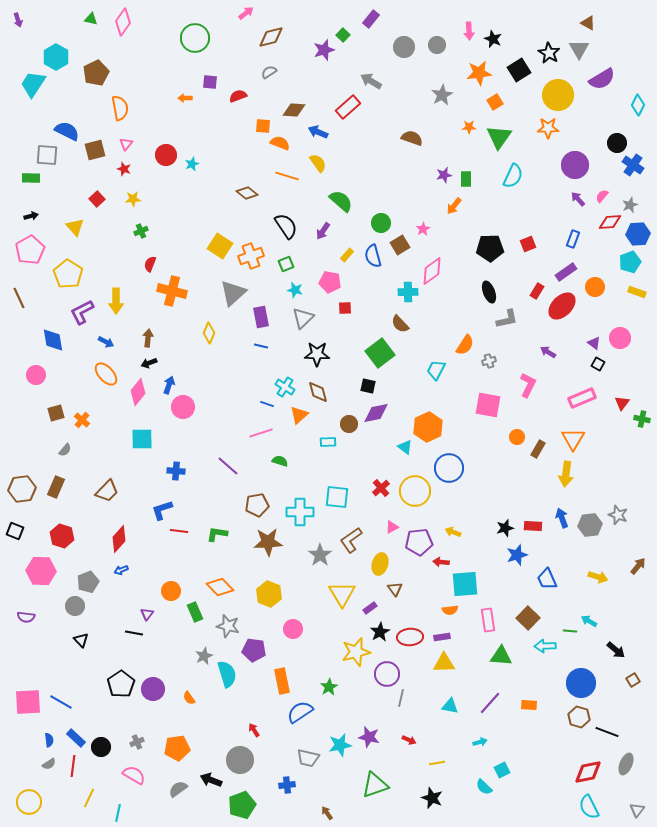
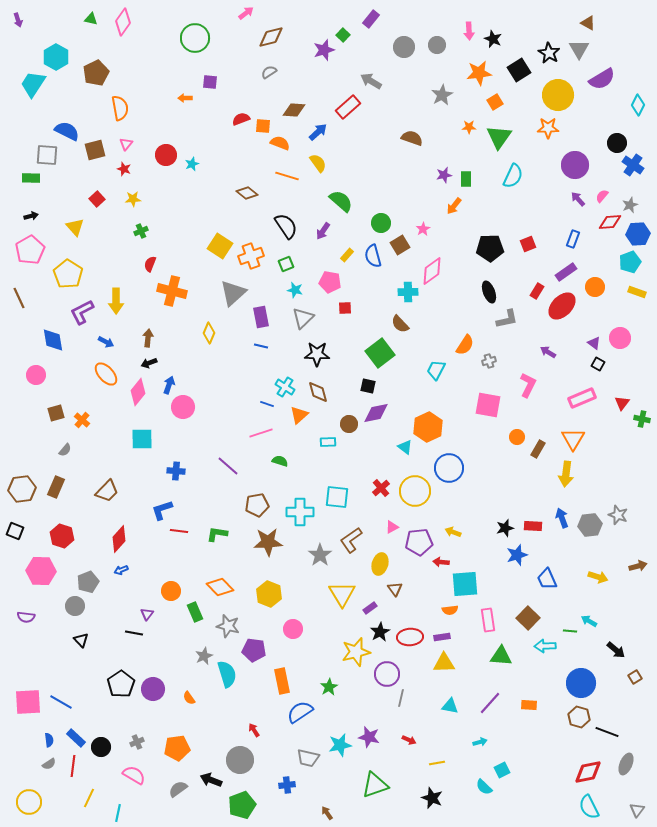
red semicircle at (238, 96): moved 3 px right, 23 px down
blue arrow at (318, 132): rotated 114 degrees clockwise
brown arrow at (638, 566): rotated 36 degrees clockwise
brown square at (633, 680): moved 2 px right, 3 px up
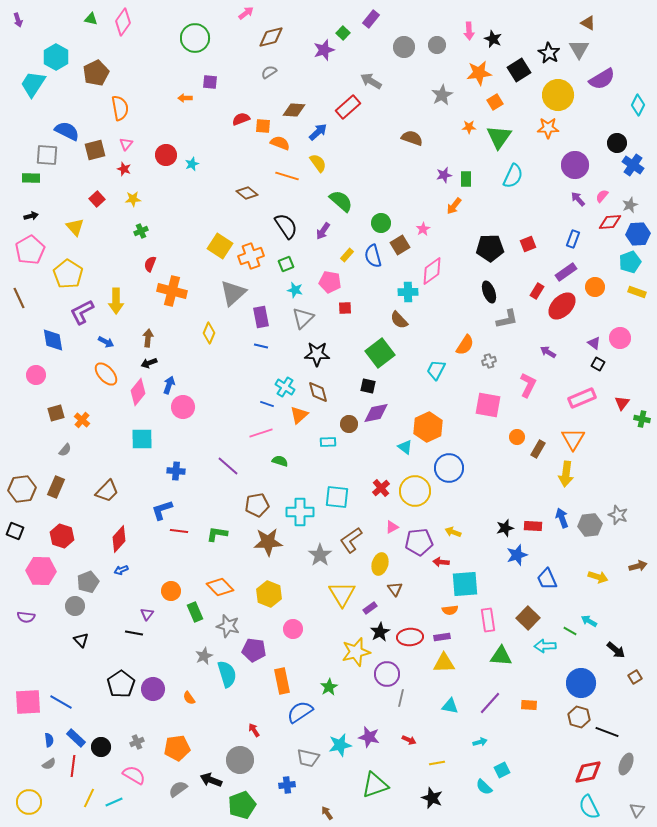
green square at (343, 35): moved 2 px up
brown semicircle at (400, 324): moved 1 px left, 4 px up
green line at (570, 631): rotated 24 degrees clockwise
cyan line at (118, 813): moved 4 px left, 11 px up; rotated 54 degrees clockwise
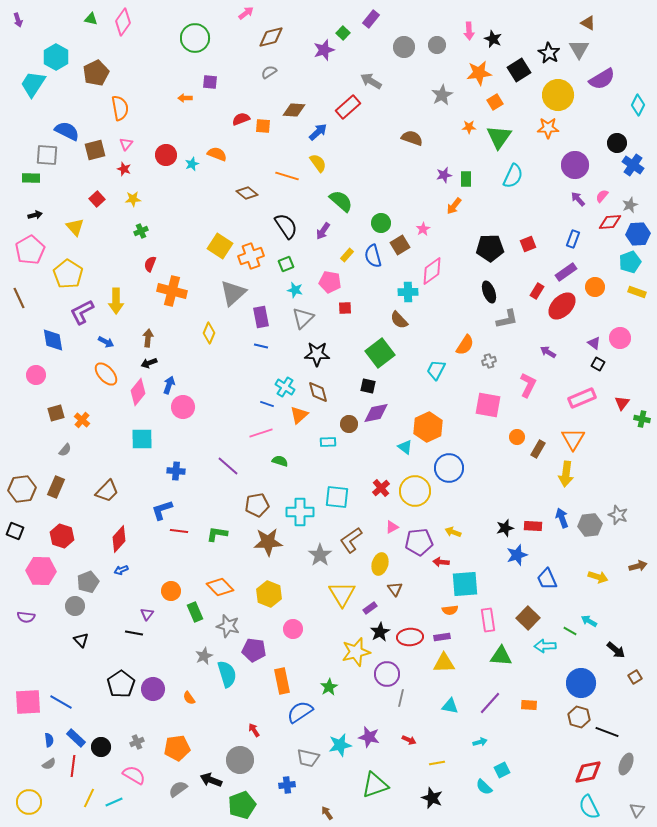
orange semicircle at (280, 143): moved 63 px left, 11 px down
black arrow at (31, 216): moved 4 px right, 1 px up
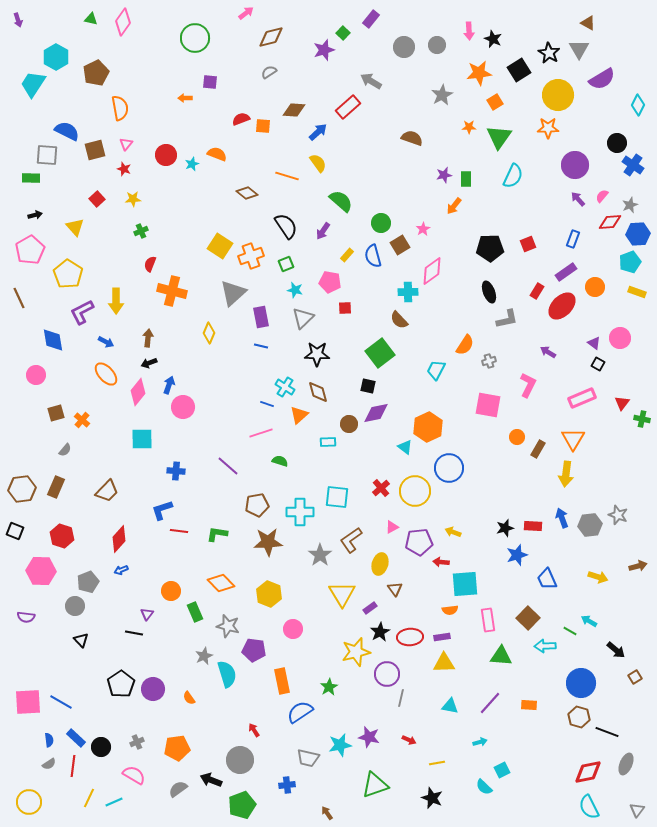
orange diamond at (220, 587): moved 1 px right, 4 px up
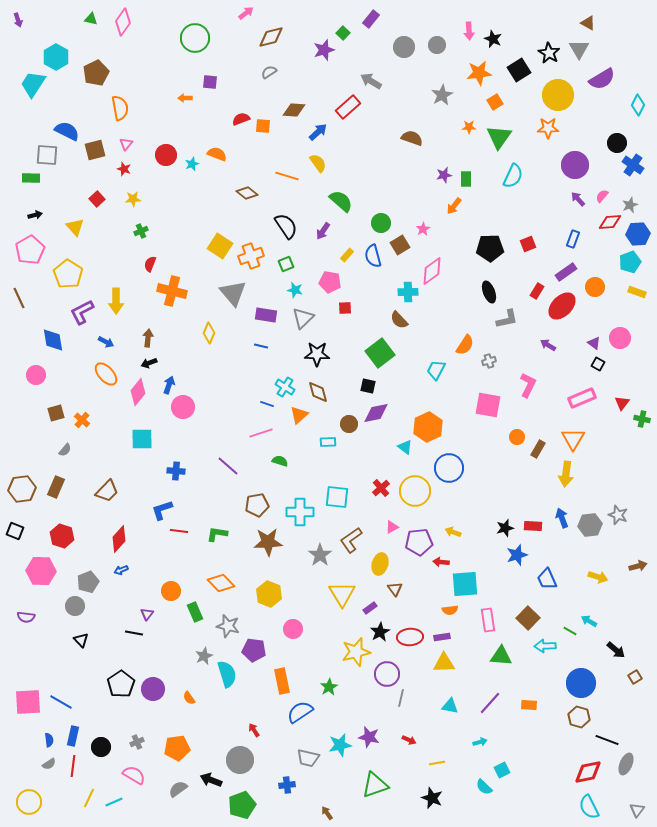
gray triangle at (233, 293): rotated 28 degrees counterclockwise
purple rectangle at (261, 317): moved 5 px right, 2 px up; rotated 70 degrees counterclockwise
purple arrow at (548, 352): moved 7 px up
black line at (607, 732): moved 8 px down
blue rectangle at (76, 738): moved 3 px left, 2 px up; rotated 60 degrees clockwise
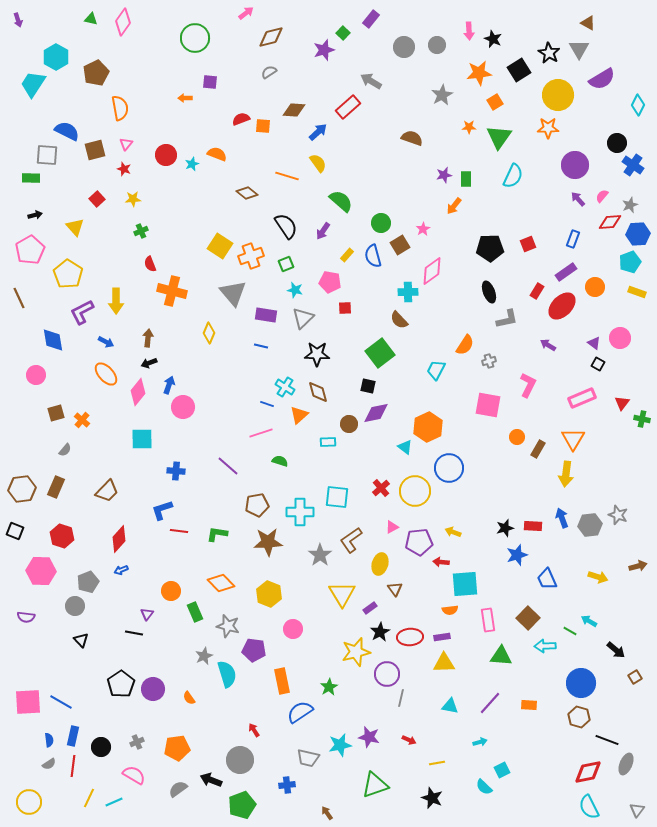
red semicircle at (150, 264): rotated 42 degrees counterclockwise
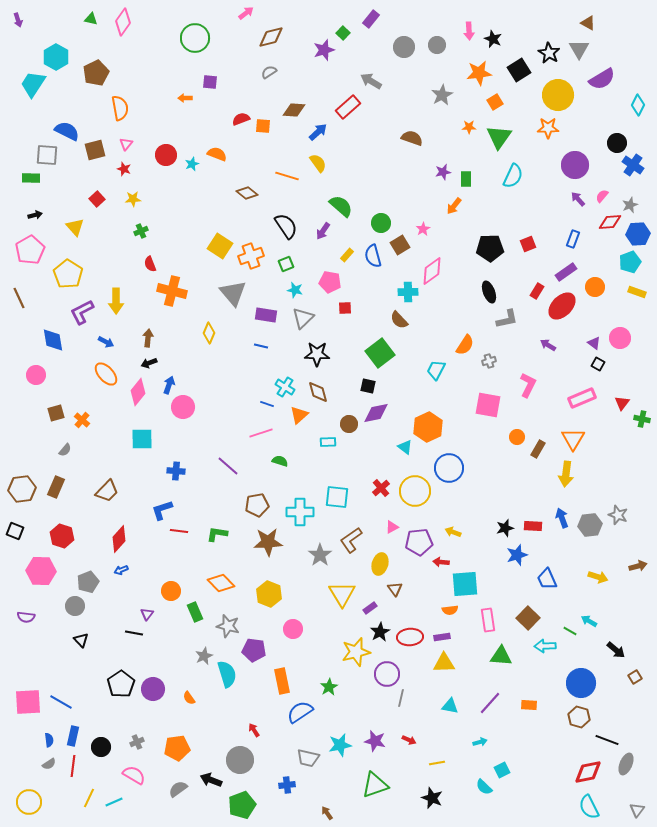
purple star at (444, 175): moved 1 px left, 3 px up
green semicircle at (341, 201): moved 5 px down
purple star at (369, 737): moved 6 px right, 4 px down
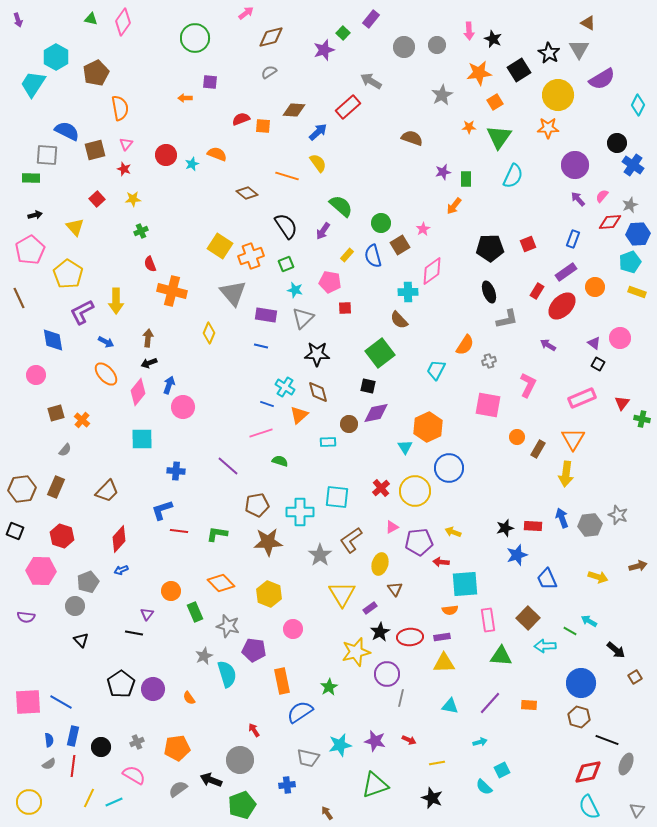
cyan triangle at (405, 447): rotated 21 degrees clockwise
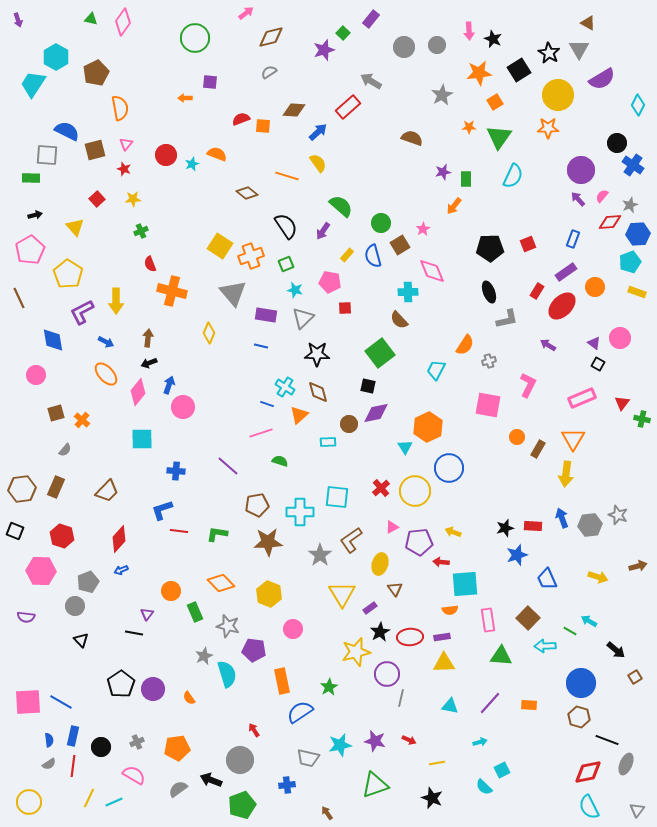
purple circle at (575, 165): moved 6 px right, 5 px down
pink diamond at (432, 271): rotated 76 degrees counterclockwise
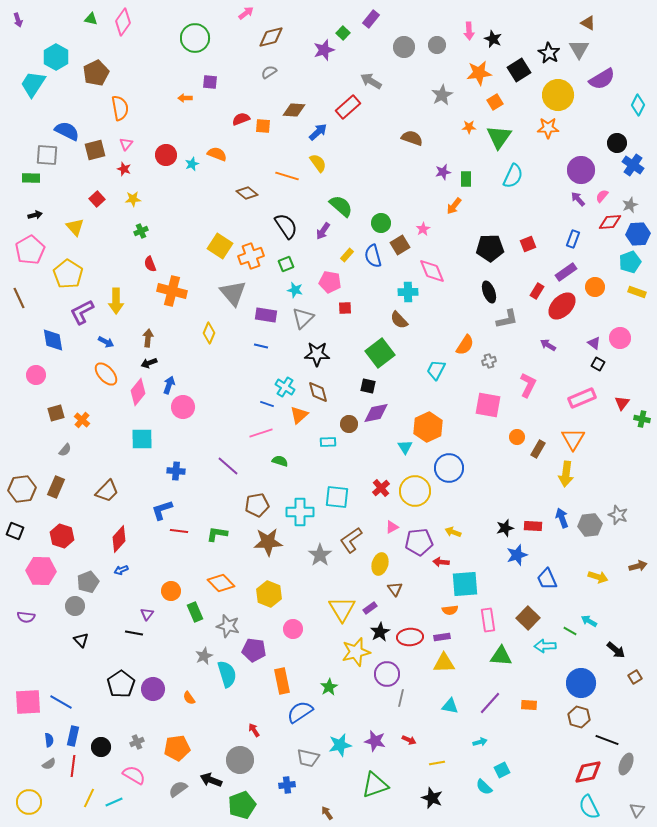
yellow triangle at (342, 594): moved 15 px down
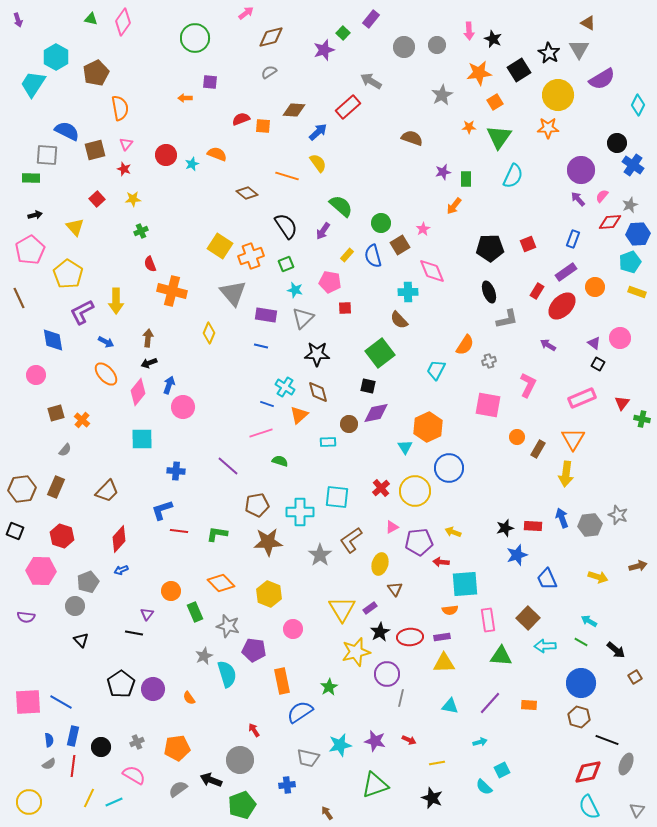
green line at (570, 631): moved 11 px right, 11 px down
